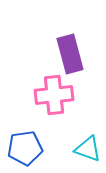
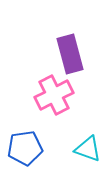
pink cross: rotated 21 degrees counterclockwise
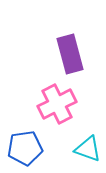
pink cross: moved 3 px right, 9 px down
